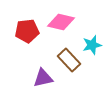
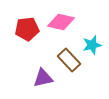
red pentagon: moved 2 px up
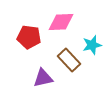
pink diamond: rotated 16 degrees counterclockwise
red pentagon: moved 2 px right, 8 px down; rotated 15 degrees clockwise
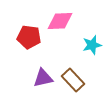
pink diamond: moved 1 px left, 1 px up
brown rectangle: moved 4 px right, 20 px down
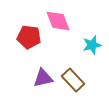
pink diamond: moved 2 px left; rotated 72 degrees clockwise
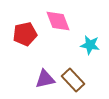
red pentagon: moved 4 px left, 3 px up; rotated 20 degrees counterclockwise
cyan star: moved 2 px left; rotated 24 degrees clockwise
purple triangle: moved 2 px right, 1 px down
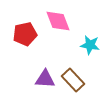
purple triangle: rotated 15 degrees clockwise
